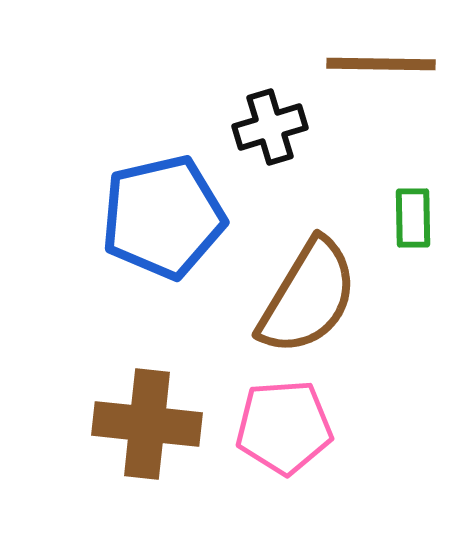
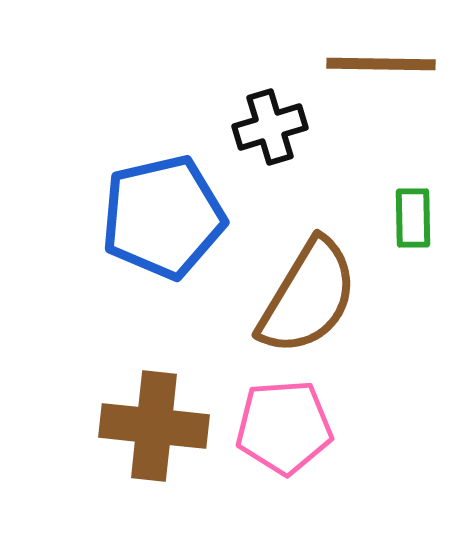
brown cross: moved 7 px right, 2 px down
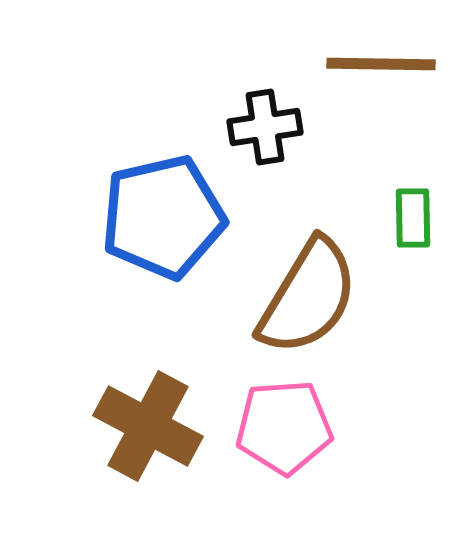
black cross: moved 5 px left; rotated 8 degrees clockwise
brown cross: moved 6 px left; rotated 22 degrees clockwise
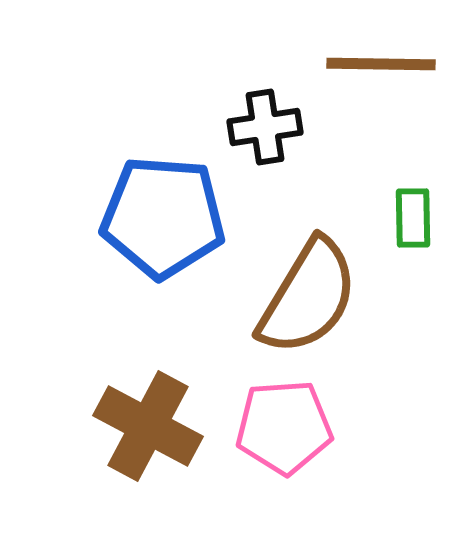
blue pentagon: rotated 17 degrees clockwise
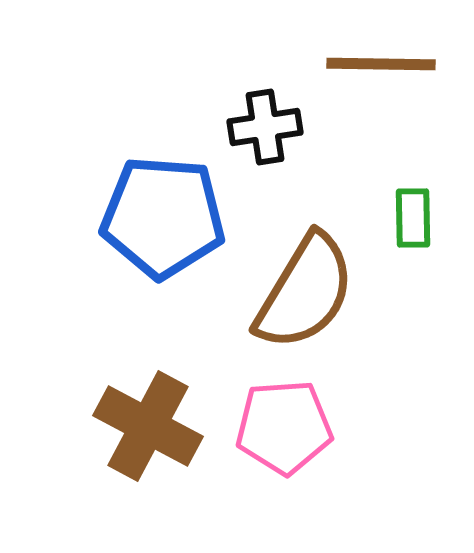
brown semicircle: moved 3 px left, 5 px up
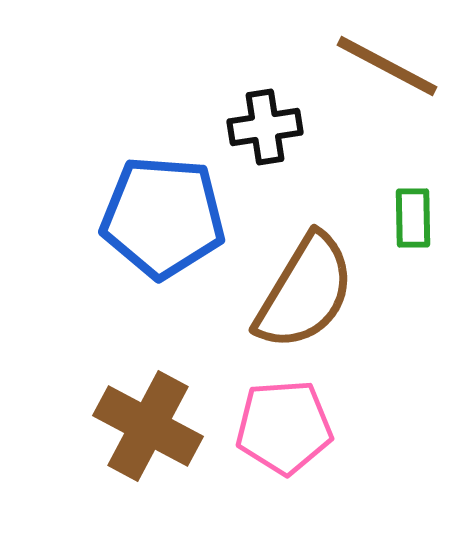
brown line: moved 6 px right, 2 px down; rotated 27 degrees clockwise
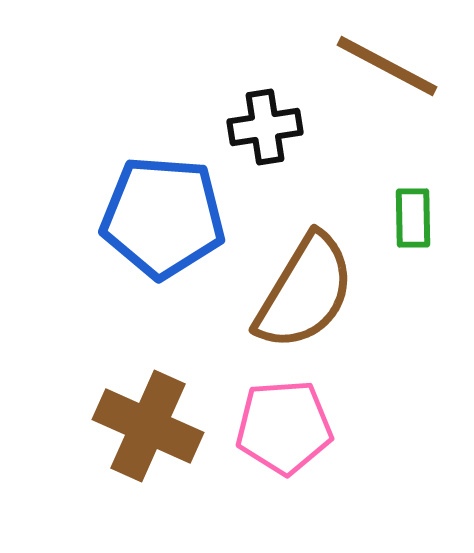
brown cross: rotated 4 degrees counterclockwise
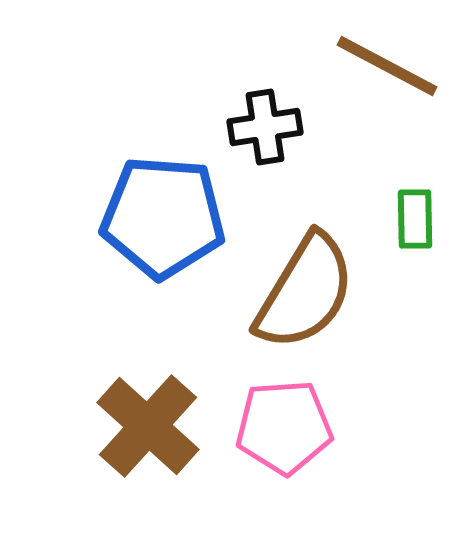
green rectangle: moved 2 px right, 1 px down
brown cross: rotated 18 degrees clockwise
